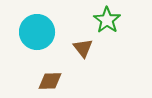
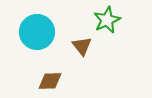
green star: rotated 12 degrees clockwise
brown triangle: moved 1 px left, 2 px up
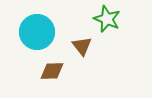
green star: moved 1 px up; rotated 24 degrees counterclockwise
brown diamond: moved 2 px right, 10 px up
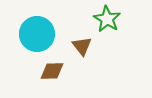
green star: rotated 8 degrees clockwise
cyan circle: moved 2 px down
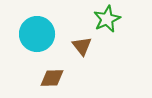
green star: rotated 16 degrees clockwise
brown diamond: moved 7 px down
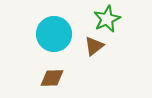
cyan circle: moved 17 px right
brown triangle: moved 12 px right; rotated 30 degrees clockwise
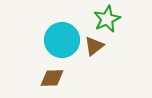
cyan circle: moved 8 px right, 6 px down
